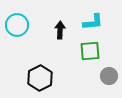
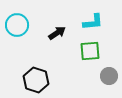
black arrow: moved 3 px left, 3 px down; rotated 54 degrees clockwise
black hexagon: moved 4 px left, 2 px down; rotated 15 degrees counterclockwise
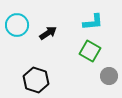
black arrow: moved 9 px left
green square: rotated 35 degrees clockwise
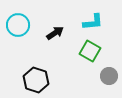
cyan circle: moved 1 px right
black arrow: moved 7 px right
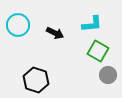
cyan L-shape: moved 1 px left, 2 px down
black arrow: rotated 60 degrees clockwise
green square: moved 8 px right
gray circle: moved 1 px left, 1 px up
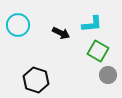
black arrow: moved 6 px right
